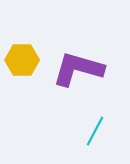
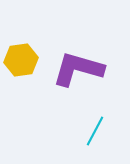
yellow hexagon: moved 1 px left; rotated 8 degrees counterclockwise
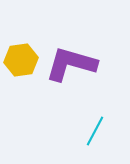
purple L-shape: moved 7 px left, 5 px up
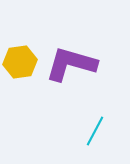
yellow hexagon: moved 1 px left, 2 px down
